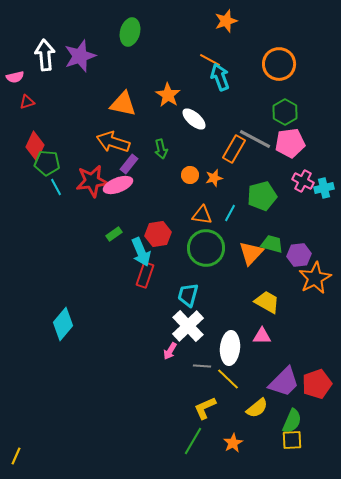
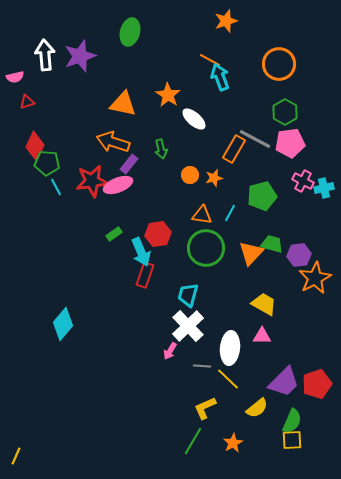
yellow trapezoid at (267, 302): moved 3 px left, 2 px down
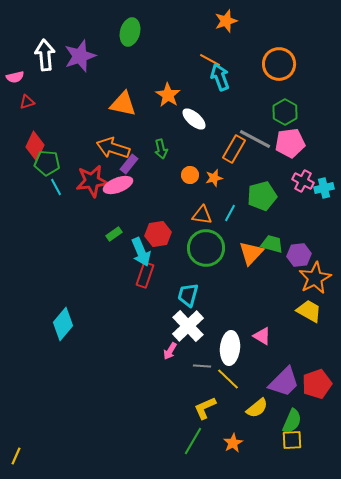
orange arrow at (113, 142): moved 6 px down
yellow trapezoid at (264, 304): moved 45 px right, 7 px down
pink triangle at (262, 336): rotated 30 degrees clockwise
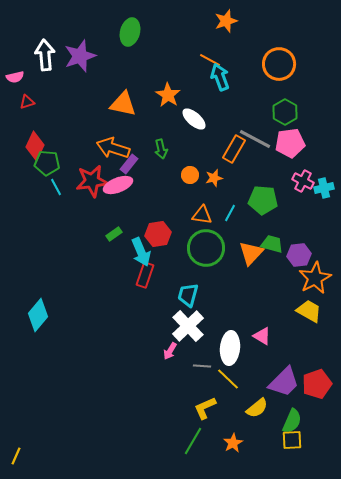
green pentagon at (262, 196): moved 1 px right, 4 px down; rotated 20 degrees clockwise
cyan diamond at (63, 324): moved 25 px left, 9 px up
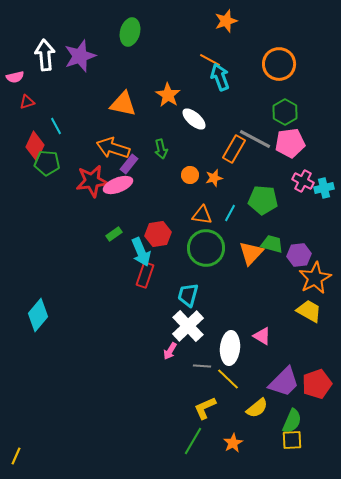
cyan line at (56, 187): moved 61 px up
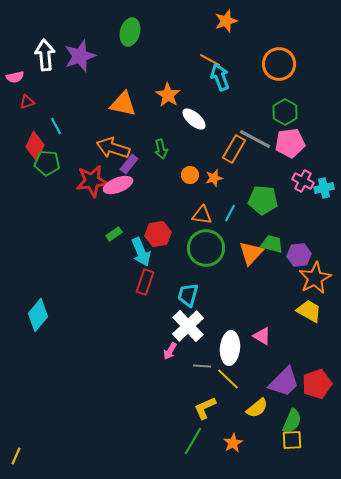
red rectangle at (145, 275): moved 7 px down
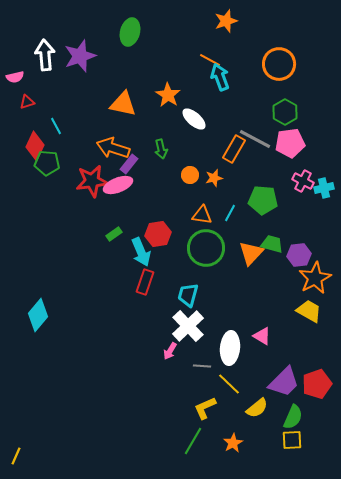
yellow line at (228, 379): moved 1 px right, 5 px down
green semicircle at (292, 421): moved 1 px right, 4 px up
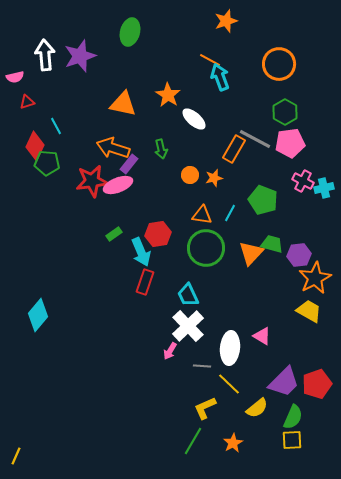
green pentagon at (263, 200): rotated 16 degrees clockwise
cyan trapezoid at (188, 295): rotated 40 degrees counterclockwise
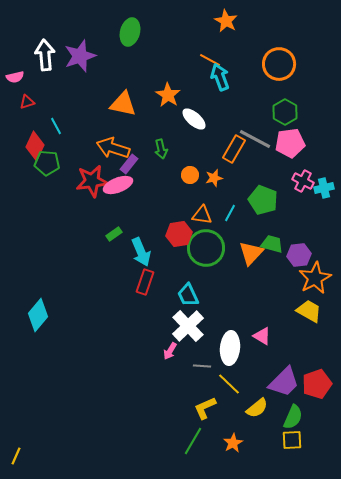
orange star at (226, 21): rotated 25 degrees counterclockwise
red hexagon at (158, 234): moved 21 px right
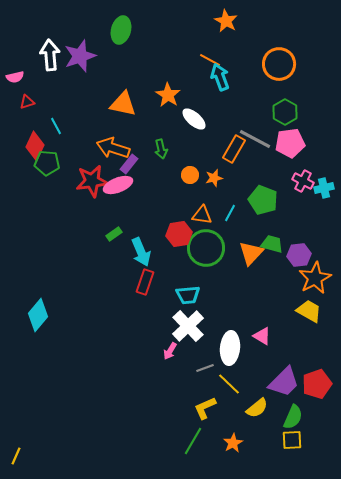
green ellipse at (130, 32): moved 9 px left, 2 px up
white arrow at (45, 55): moved 5 px right
cyan trapezoid at (188, 295): rotated 70 degrees counterclockwise
gray line at (202, 366): moved 3 px right, 2 px down; rotated 24 degrees counterclockwise
